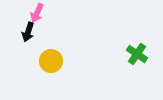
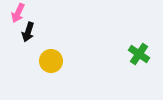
pink arrow: moved 19 px left
green cross: moved 2 px right
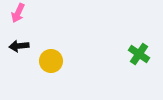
black arrow: moved 9 px left, 14 px down; rotated 66 degrees clockwise
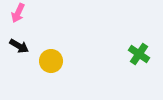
black arrow: rotated 144 degrees counterclockwise
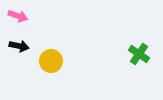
pink arrow: moved 3 px down; rotated 96 degrees counterclockwise
black arrow: rotated 18 degrees counterclockwise
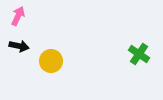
pink arrow: rotated 84 degrees counterclockwise
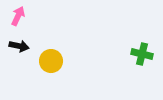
green cross: moved 3 px right; rotated 20 degrees counterclockwise
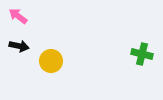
pink arrow: rotated 78 degrees counterclockwise
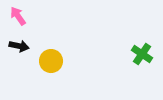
pink arrow: rotated 18 degrees clockwise
green cross: rotated 20 degrees clockwise
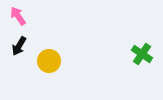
black arrow: rotated 108 degrees clockwise
yellow circle: moved 2 px left
